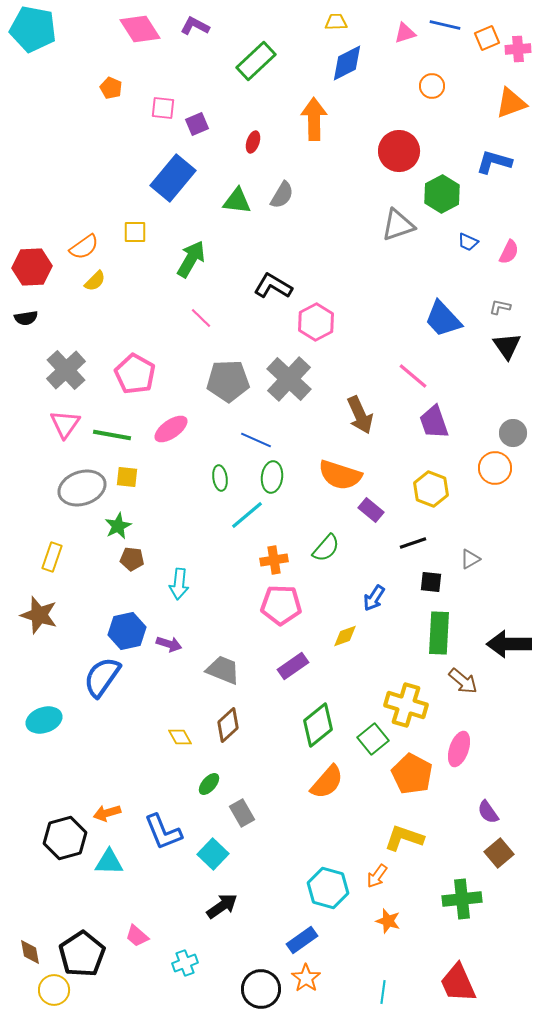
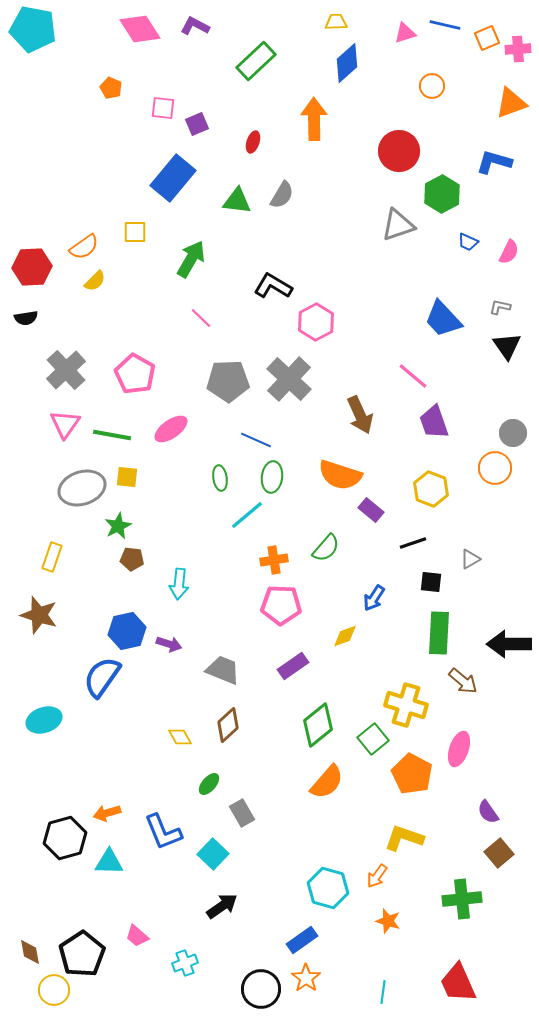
blue diamond at (347, 63): rotated 15 degrees counterclockwise
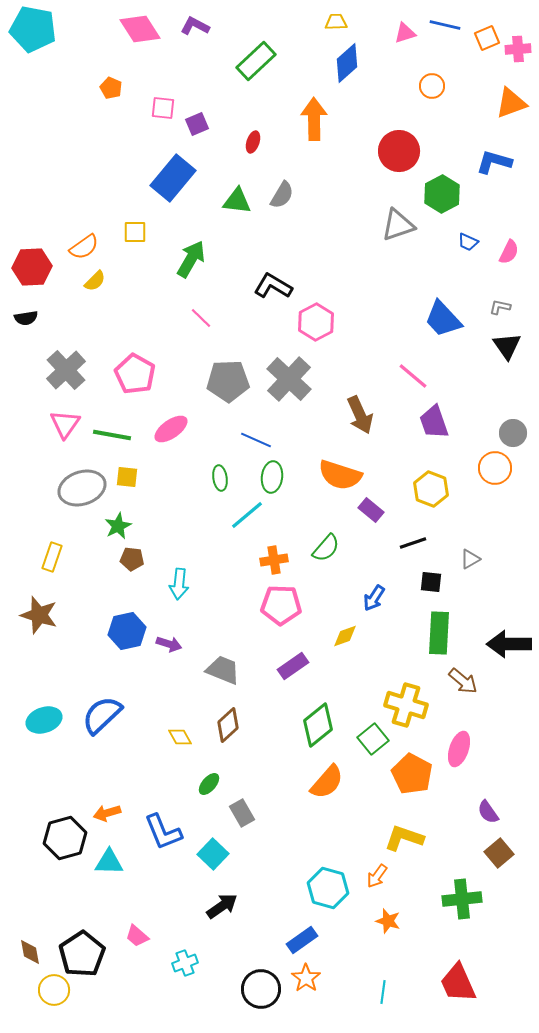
blue semicircle at (102, 677): moved 38 px down; rotated 12 degrees clockwise
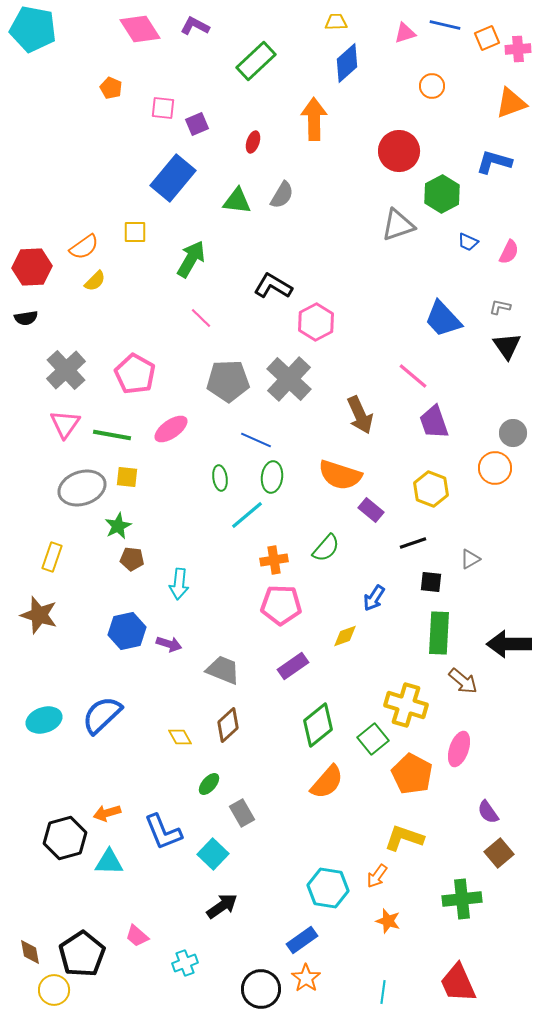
cyan hexagon at (328, 888): rotated 6 degrees counterclockwise
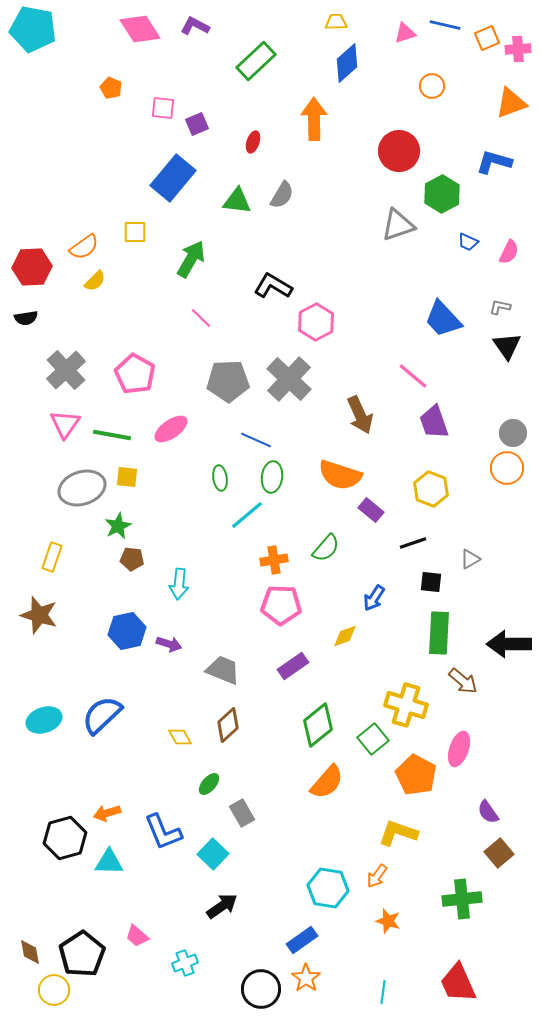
orange circle at (495, 468): moved 12 px right
orange pentagon at (412, 774): moved 4 px right, 1 px down
yellow L-shape at (404, 838): moved 6 px left, 5 px up
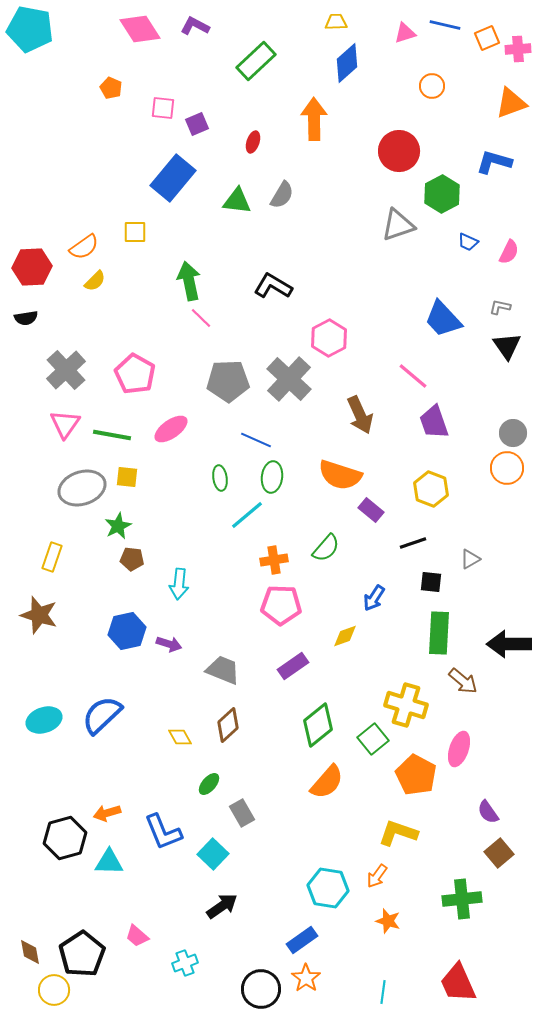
cyan pentagon at (33, 29): moved 3 px left
green arrow at (191, 259): moved 2 px left, 22 px down; rotated 42 degrees counterclockwise
pink hexagon at (316, 322): moved 13 px right, 16 px down
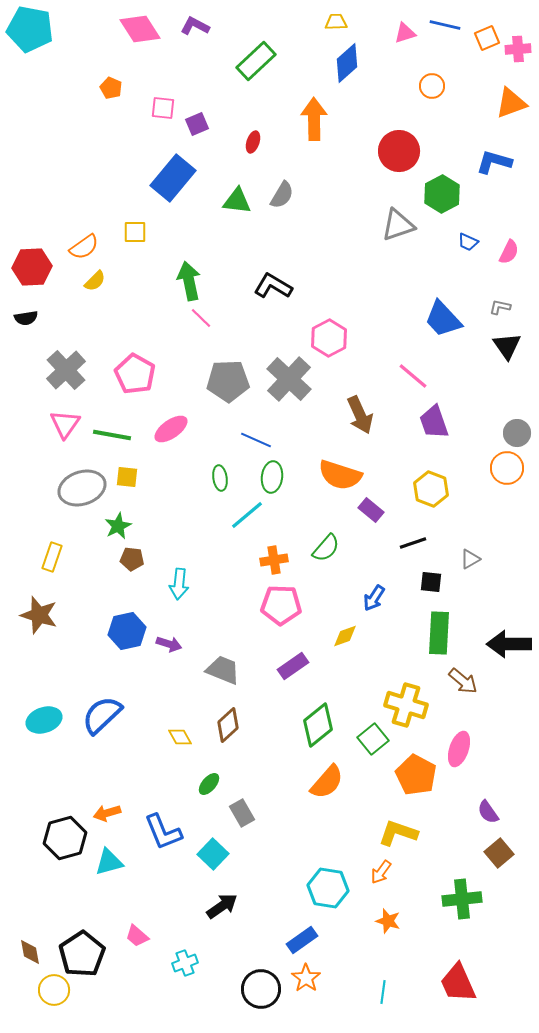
gray circle at (513, 433): moved 4 px right
cyan triangle at (109, 862): rotated 16 degrees counterclockwise
orange arrow at (377, 876): moved 4 px right, 4 px up
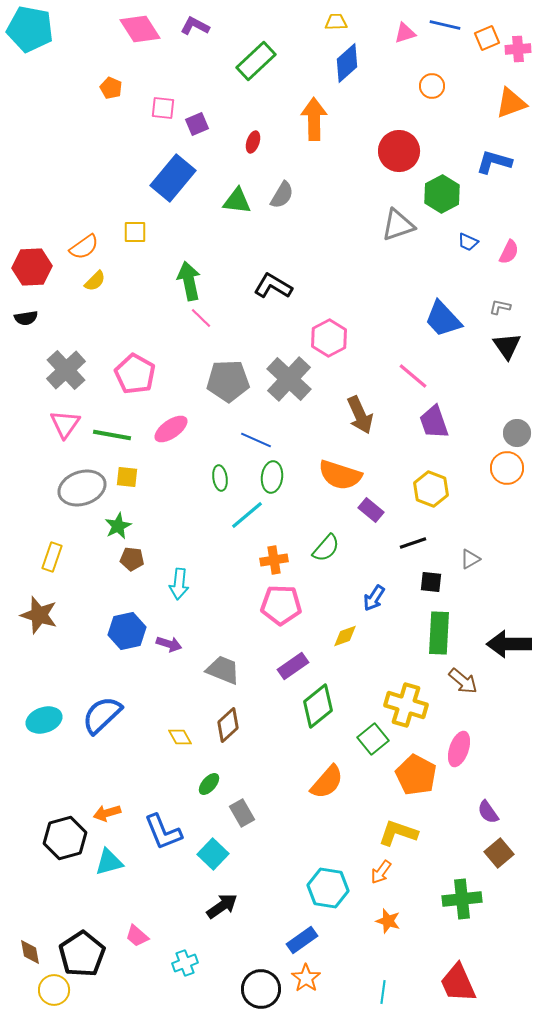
green diamond at (318, 725): moved 19 px up
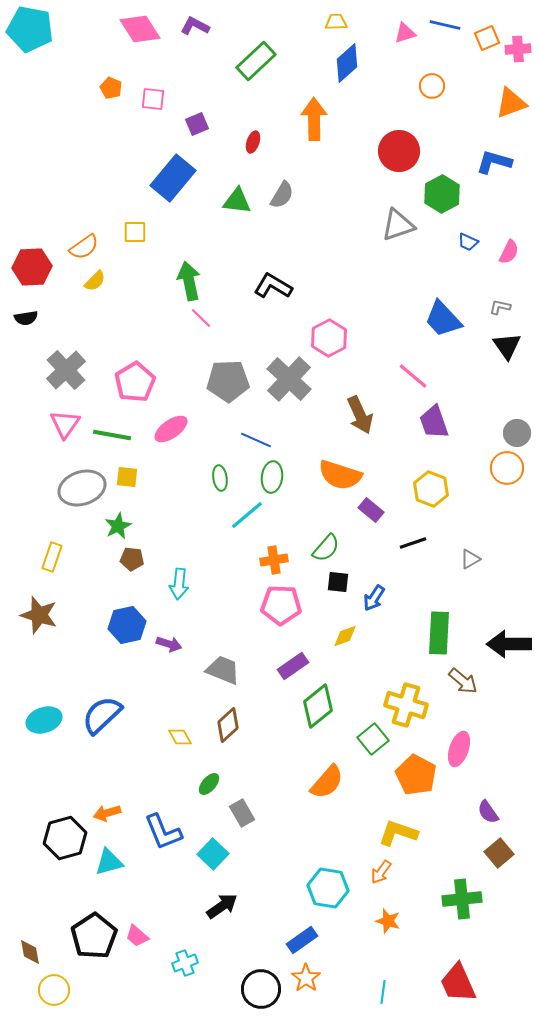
pink square at (163, 108): moved 10 px left, 9 px up
pink pentagon at (135, 374): moved 8 px down; rotated 12 degrees clockwise
black square at (431, 582): moved 93 px left
blue hexagon at (127, 631): moved 6 px up
black pentagon at (82, 954): moved 12 px right, 18 px up
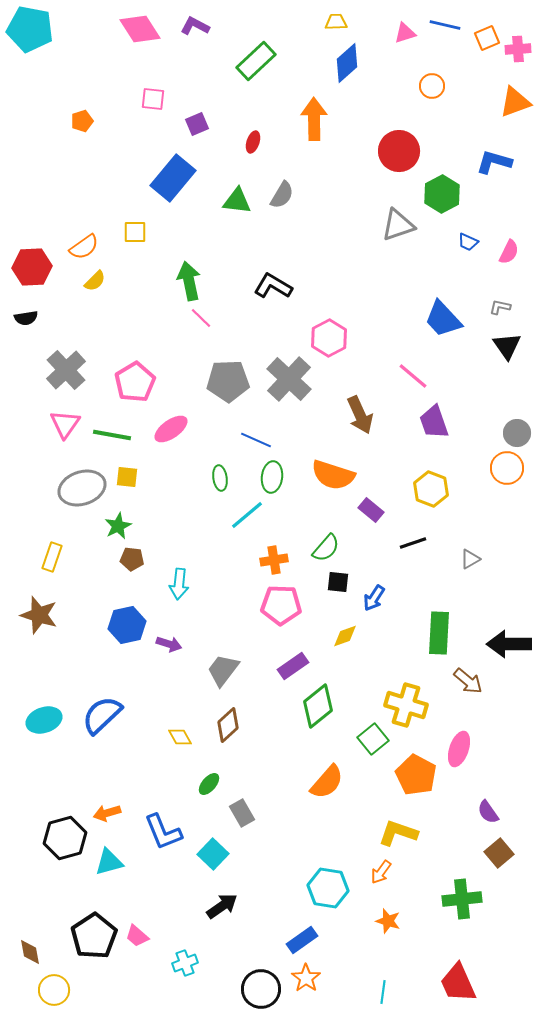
orange pentagon at (111, 88): moved 29 px left, 33 px down; rotated 30 degrees clockwise
orange triangle at (511, 103): moved 4 px right, 1 px up
orange semicircle at (340, 475): moved 7 px left
gray trapezoid at (223, 670): rotated 75 degrees counterclockwise
brown arrow at (463, 681): moved 5 px right
